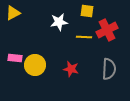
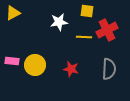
pink rectangle: moved 3 px left, 3 px down
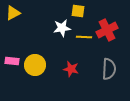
yellow square: moved 9 px left
white star: moved 3 px right, 6 px down
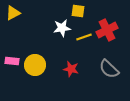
yellow line: rotated 21 degrees counterclockwise
gray semicircle: rotated 130 degrees clockwise
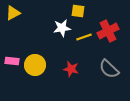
red cross: moved 1 px right, 1 px down
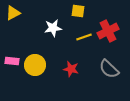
white star: moved 9 px left
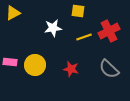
red cross: moved 1 px right
pink rectangle: moved 2 px left, 1 px down
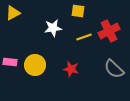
gray semicircle: moved 5 px right
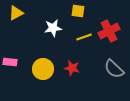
yellow triangle: moved 3 px right
yellow circle: moved 8 px right, 4 px down
red star: moved 1 px right, 1 px up
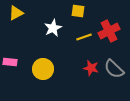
white star: rotated 18 degrees counterclockwise
red star: moved 19 px right
